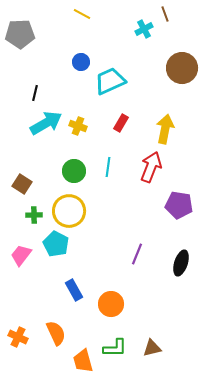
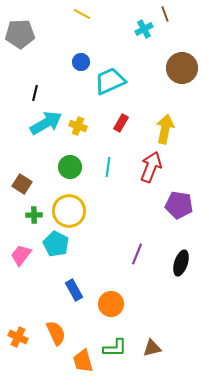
green circle: moved 4 px left, 4 px up
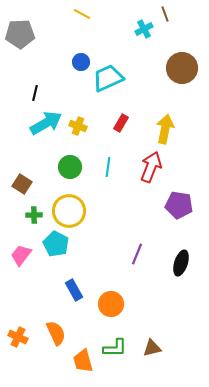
cyan trapezoid: moved 2 px left, 3 px up
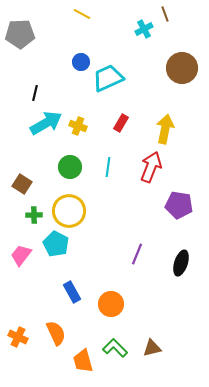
blue rectangle: moved 2 px left, 2 px down
green L-shape: rotated 135 degrees counterclockwise
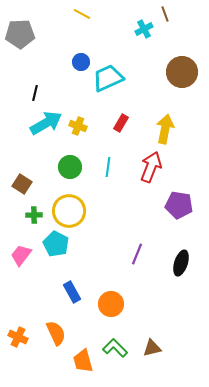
brown circle: moved 4 px down
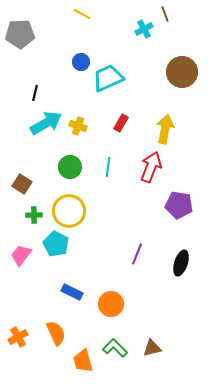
blue rectangle: rotated 35 degrees counterclockwise
orange cross: rotated 36 degrees clockwise
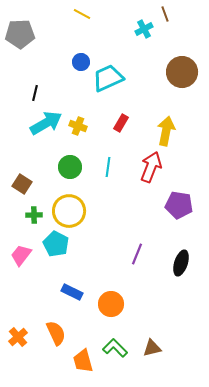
yellow arrow: moved 1 px right, 2 px down
orange cross: rotated 12 degrees counterclockwise
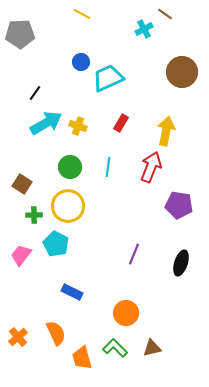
brown line: rotated 35 degrees counterclockwise
black line: rotated 21 degrees clockwise
yellow circle: moved 1 px left, 5 px up
purple line: moved 3 px left
orange circle: moved 15 px right, 9 px down
orange trapezoid: moved 1 px left, 3 px up
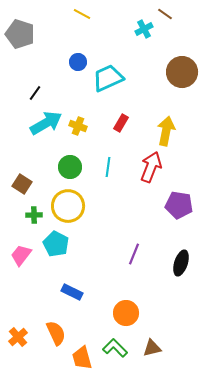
gray pentagon: rotated 20 degrees clockwise
blue circle: moved 3 px left
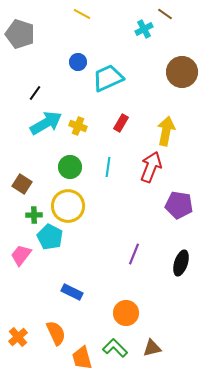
cyan pentagon: moved 6 px left, 7 px up
